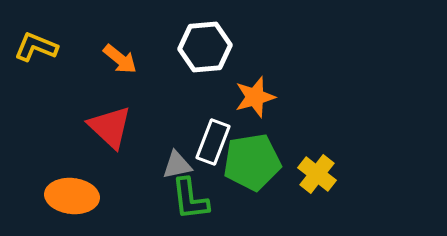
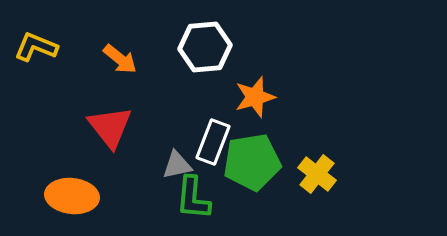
red triangle: rotated 9 degrees clockwise
green L-shape: moved 3 px right, 1 px up; rotated 12 degrees clockwise
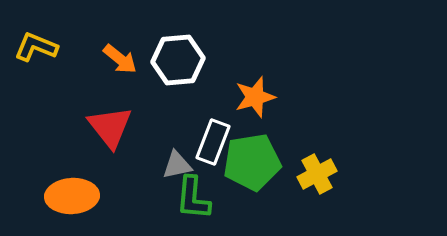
white hexagon: moved 27 px left, 13 px down
yellow cross: rotated 24 degrees clockwise
orange ellipse: rotated 9 degrees counterclockwise
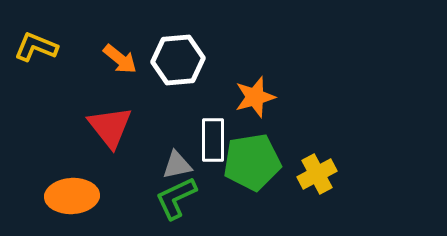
white rectangle: moved 2 px up; rotated 21 degrees counterclockwise
green L-shape: moved 17 px left; rotated 60 degrees clockwise
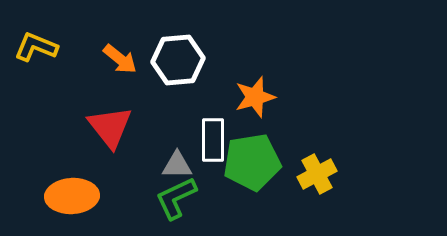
gray triangle: rotated 12 degrees clockwise
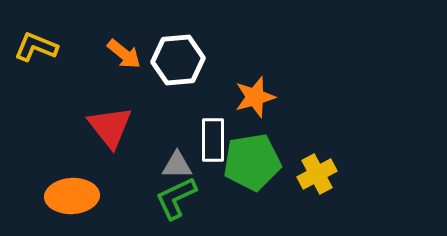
orange arrow: moved 4 px right, 5 px up
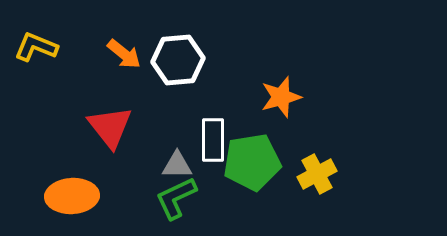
orange star: moved 26 px right
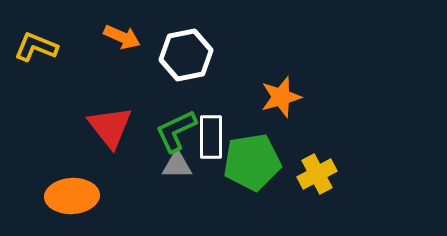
orange arrow: moved 2 px left, 17 px up; rotated 15 degrees counterclockwise
white hexagon: moved 8 px right, 5 px up; rotated 6 degrees counterclockwise
white rectangle: moved 2 px left, 3 px up
green L-shape: moved 67 px up
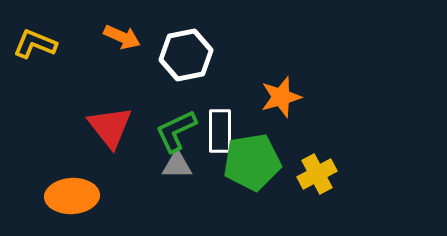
yellow L-shape: moved 1 px left, 3 px up
white rectangle: moved 9 px right, 6 px up
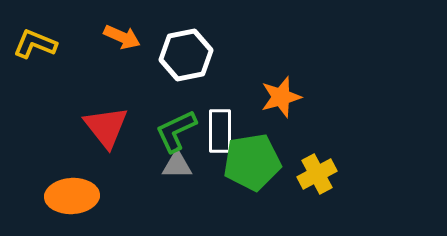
red triangle: moved 4 px left
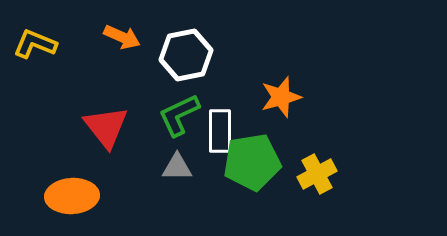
green L-shape: moved 3 px right, 16 px up
gray triangle: moved 2 px down
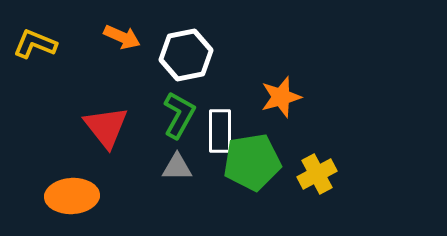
green L-shape: rotated 144 degrees clockwise
